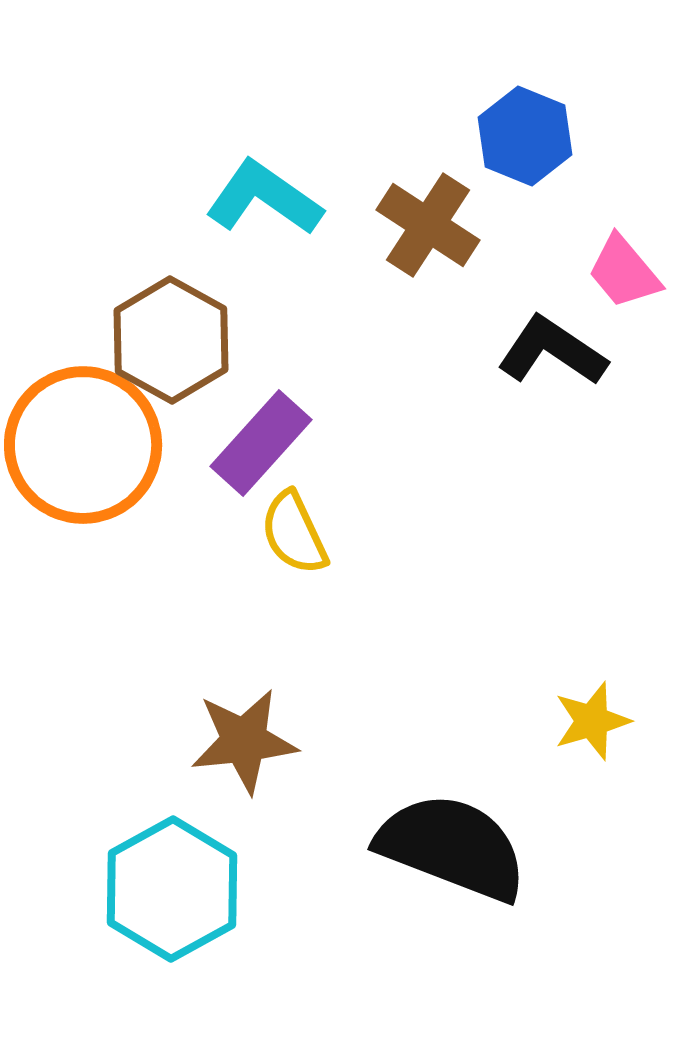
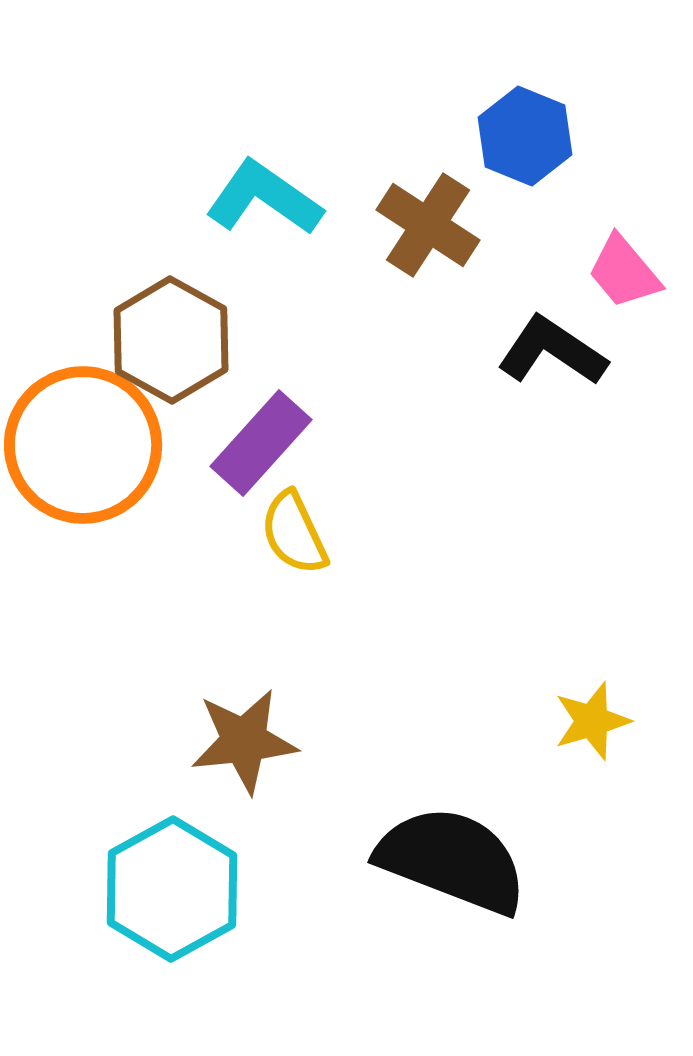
black semicircle: moved 13 px down
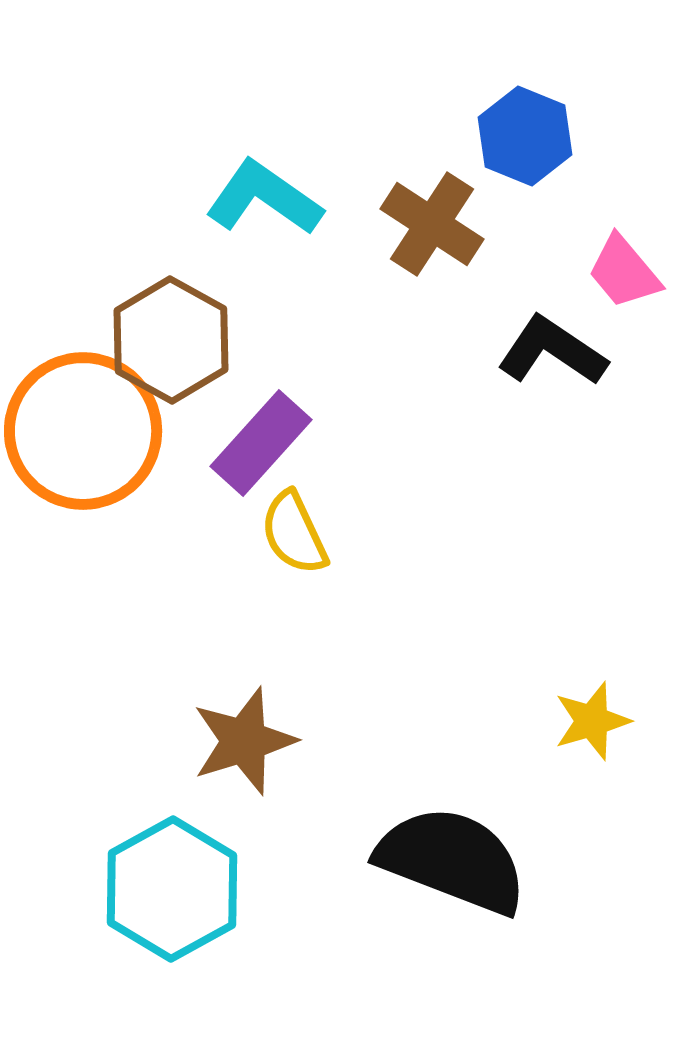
brown cross: moved 4 px right, 1 px up
orange circle: moved 14 px up
brown star: rotated 11 degrees counterclockwise
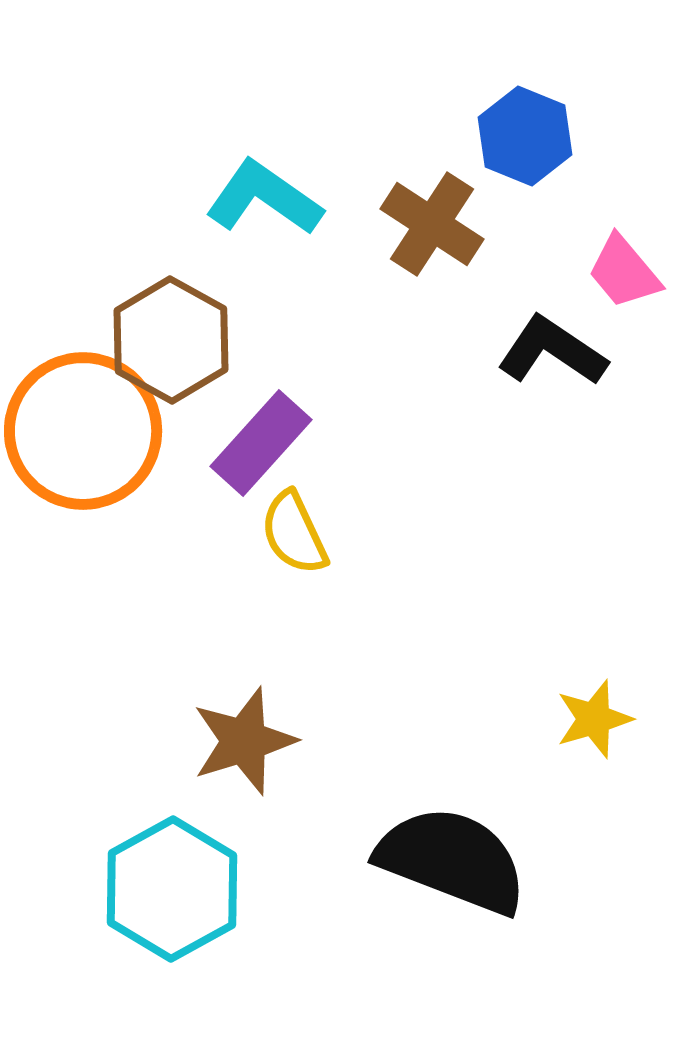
yellow star: moved 2 px right, 2 px up
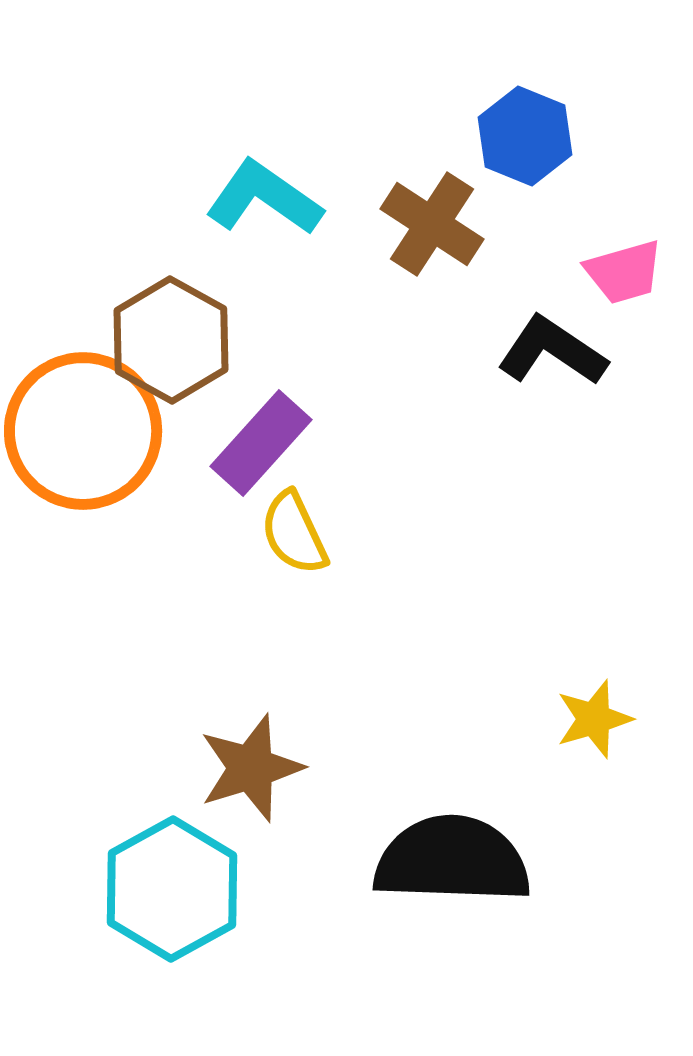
pink trapezoid: rotated 66 degrees counterclockwise
brown star: moved 7 px right, 27 px down
black semicircle: rotated 19 degrees counterclockwise
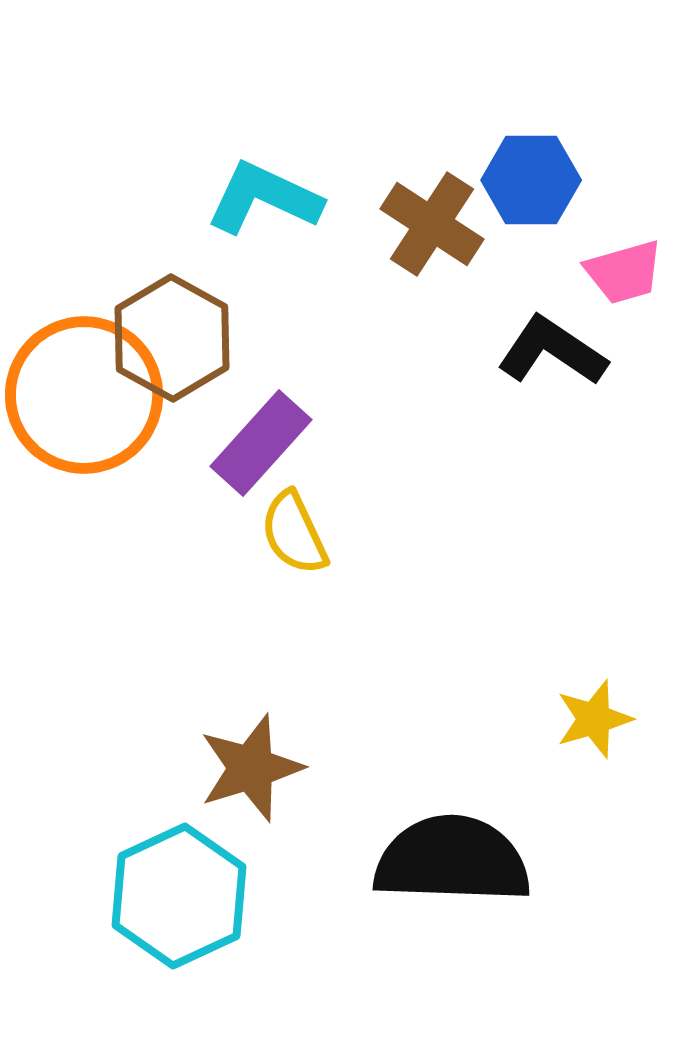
blue hexagon: moved 6 px right, 44 px down; rotated 22 degrees counterclockwise
cyan L-shape: rotated 10 degrees counterclockwise
brown hexagon: moved 1 px right, 2 px up
orange circle: moved 1 px right, 36 px up
cyan hexagon: moved 7 px right, 7 px down; rotated 4 degrees clockwise
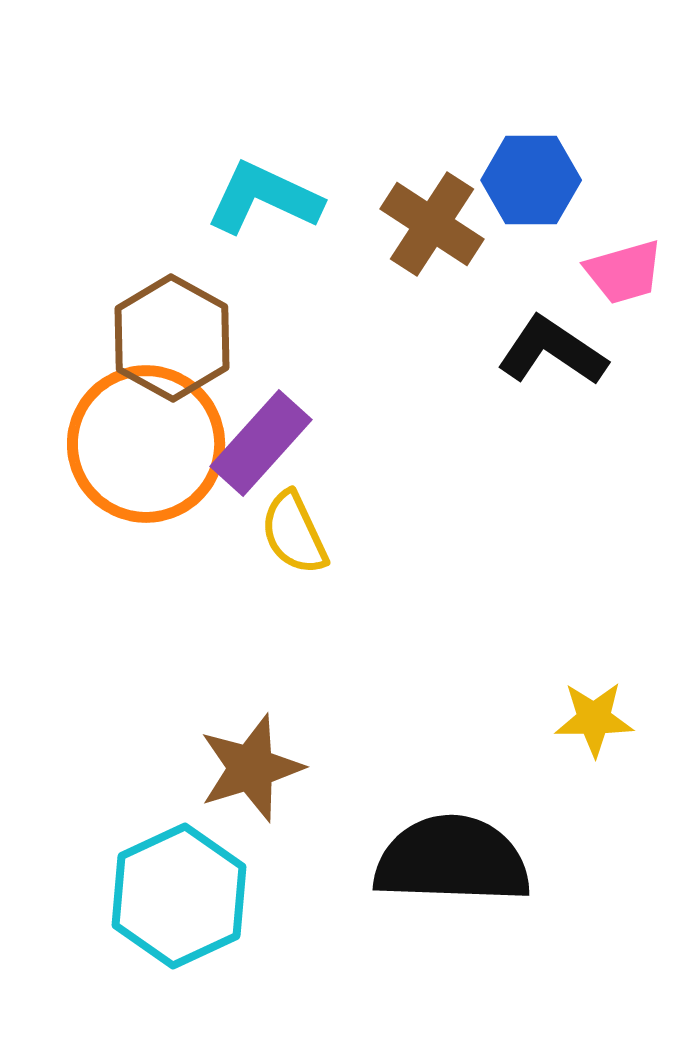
orange circle: moved 62 px right, 49 px down
yellow star: rotated 16 degrees clockwise
